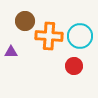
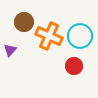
brown circle: moved 1 px left, 1 px down
orange cross: rotated 20 degrees clockwise
purple triangle: moved 1 px left, 2 px up; rotated 48 degrees counterclockwise
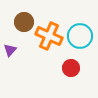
red circle: moved 3 px left, 2 px down
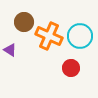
purple triangle: rotated 40 degrees counterclockwise
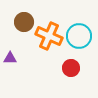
cyan circle: moved 1 px left
purple triangle: moved 8 px down; rotated 32 degrees counterclockwise
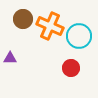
brown circle: moved 1 px left, 3 px up
orange cross: moved 1 px right, 10 px up
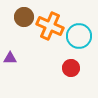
brown circle: moved 1 px right, 2 px up
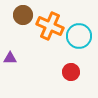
brown circle: moved 1 px left, 2 px up
red circle: moved 4 px down
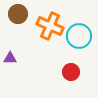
brown circle: moved 5 px left, 1 px up
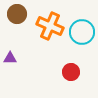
brown circle: moved 1 px left
cyan circle: moved 3 px right, 4 px up
